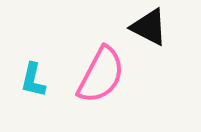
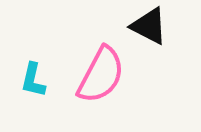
black triangle: moved 1 px up
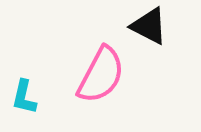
cyan L-shape: moved 9 px left, 17 px down
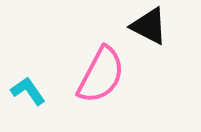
cyan L-shape: moved 4 px right, 6 px up; rotated 132 degrees clockwise
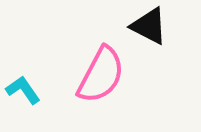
cyan L-shape: moved 5 px left, 1 px up
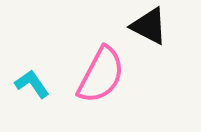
cyan L-shape: moved 9 px right, 6 px up
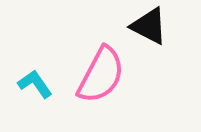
cyan L-shape: moved 3 px right
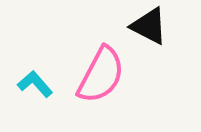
cyan L-shape: rotated 6 degrees counterclockwise
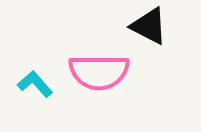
pink semicircle: moved 2 px left, 3 px up; rotated 62 degrees clockwise
